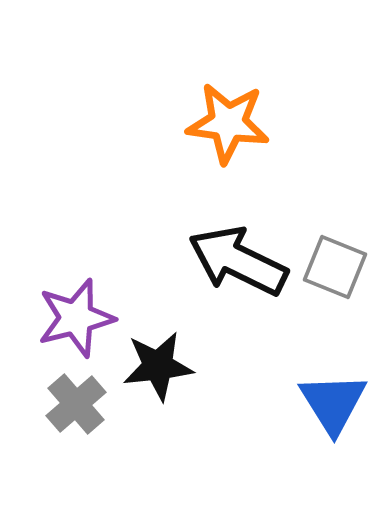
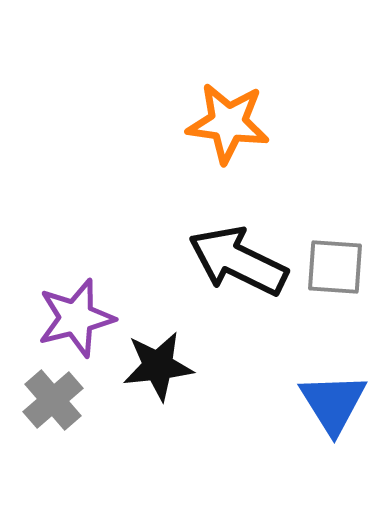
gray square: rotated 18 degrees counterclockwise
gray cross: moved 23 px left, 4 px up
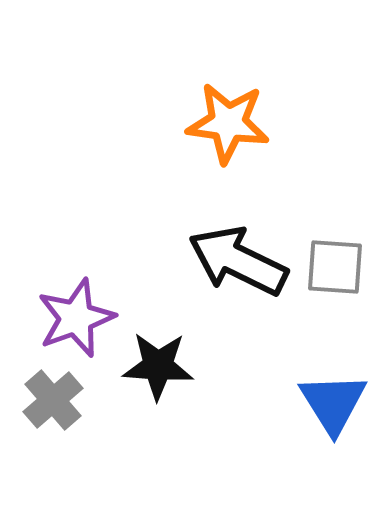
purple star: rotated 6 degrees counterclockwise
black star: rotated 10 degrees clockwise
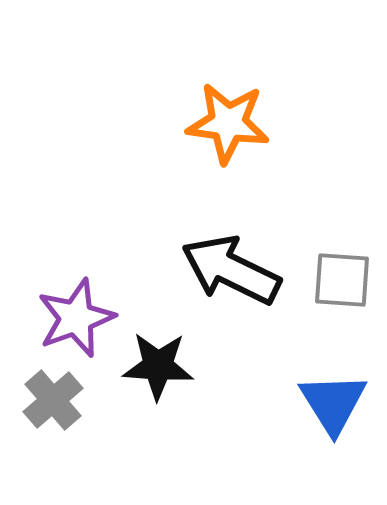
black arrow: moved 7 px left, 9 px down
gray square: moved 7 px right, 13 px down
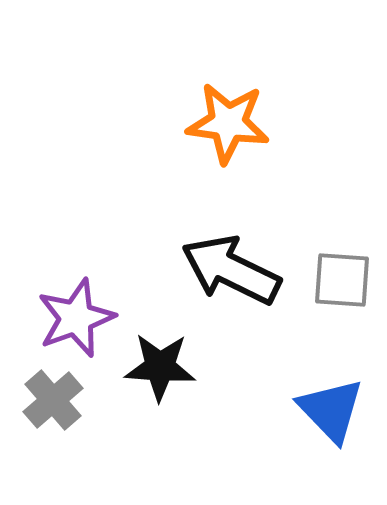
black star: moved 2 px right, 1 px down
blue triangle: moved 2 px left, 7 px down; rotated 12 degrees counterclockwise
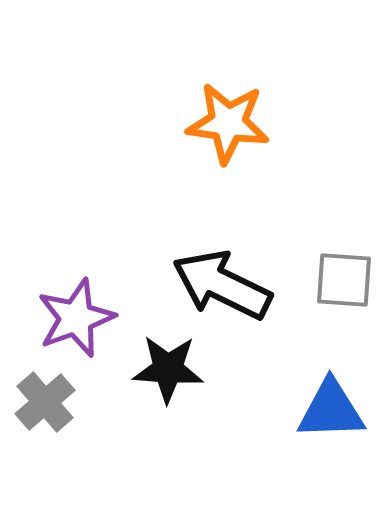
black arrow: moved 9 px left, 15 px down
gray square: moved 2 px right
black star: moved 8 px right, 2 px down
gray cross: moved 8 px left, 2 px down
blue triangle: rotated 48 degrees counterclockwise
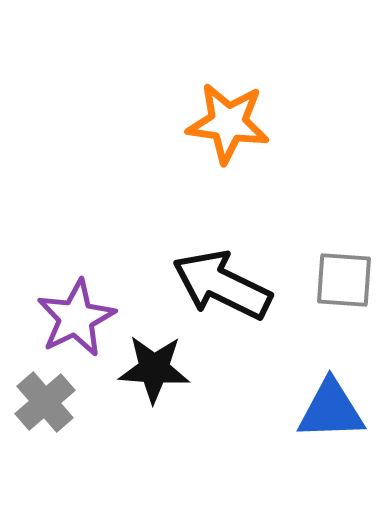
purple star: rotated 6 degrees counterclockwise
black star: moved 14 px left
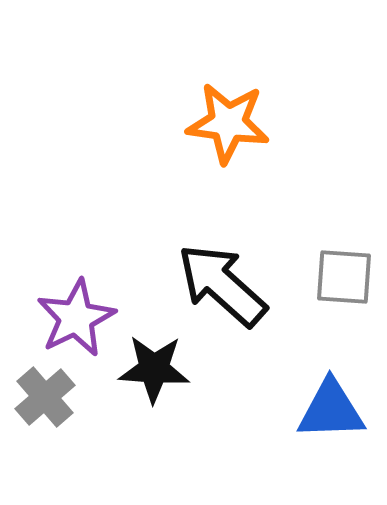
gray square: moved 3 px up
black arrow: rotated 16 degrees clockwise
gray cross: moved 5 px up
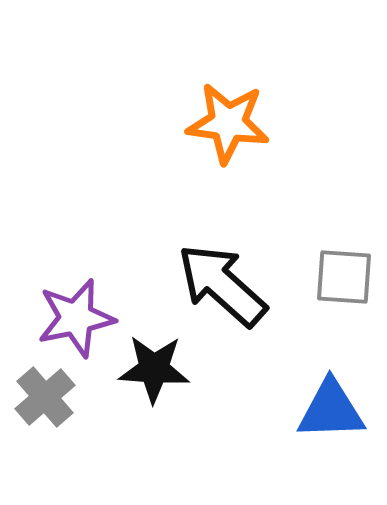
purple star: rotated 14 degrees clockwise
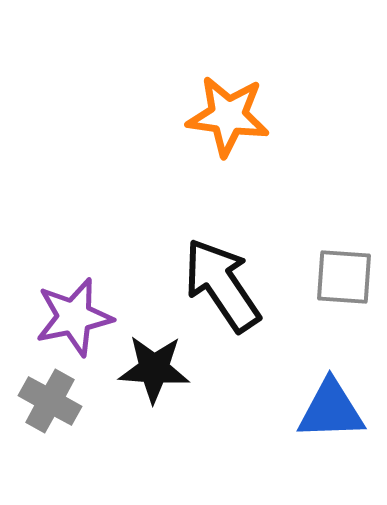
orange star: moved 7 px up
black arrow: rotated 14 degrees clockwise
purple star: moved 2 px left, 1 px up
gray cross: moved 5 px right, 4 px down; rotated 20 degrees counterclockwise
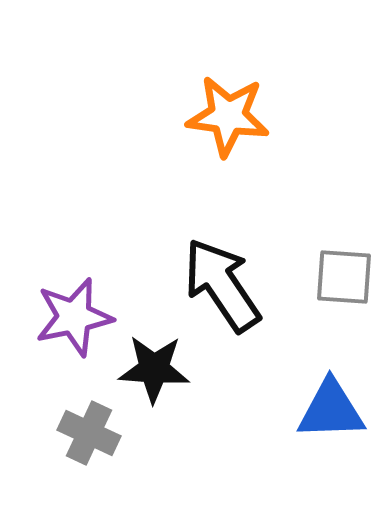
gray cross: moved 39 px right, 32 px down; rotated 4 degrees counterclockwise
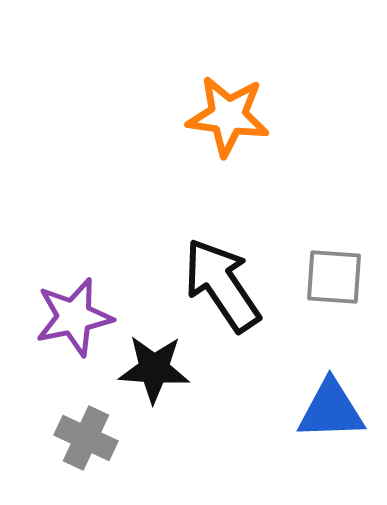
gray square: moved 10 px left
gray cross: moved 3 px left, 5 px down
